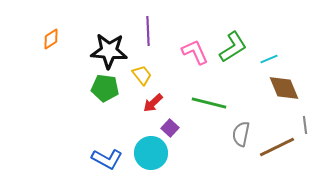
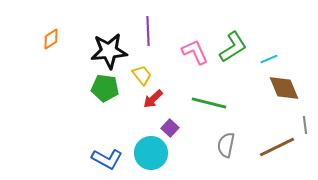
black star: rotated 9 degrees counterclockwise
red arrow: moved 4 px up
gray semicircle: moved 15 px left, 11 px down
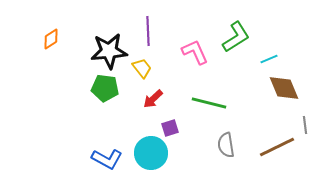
green L-shape: moved 3 px right, 10 px up
yellow trapezoid: moved 7 px up
purple square: rotated 30 degrees clockwise
gray semicircle: rotated 20 degrees counterclockwise
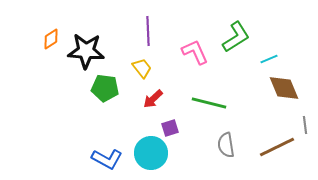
black star: moved 23 px left; rotated 9 degrees clockwise
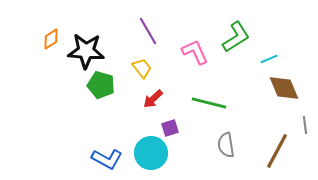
purple line: rotated 28 degrees counterclockwise
green pentagon: moved 4 px left, 3 px up; rotated 8 degrees clockwise
brown line: moved 4 px down; rotated 36 degrees counterclockwise
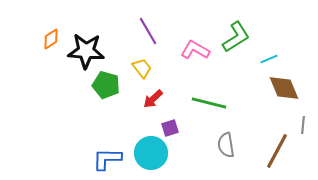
pink L-shape: moved 2 px up; rotated 36 degrees counterclockwise
green pentagon: moved 5 px right
gray line: moved 2 px left; rotated 12 degrees clockwise
blue L-shape: rotated 152 degrees clockwise
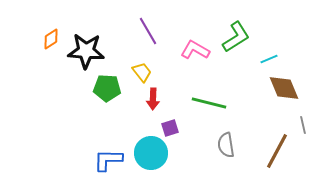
yellow trapezoid: moved 4 px down
green pentagon: moved 1 px right, 3 px down; rotated 12 degrees counterclockwise
red arrow: rotated 45 degrees counterclockwise
gray line: rotated 18 degrees counterclockwise
blue L-shape: moved 1 px right, 1 px down
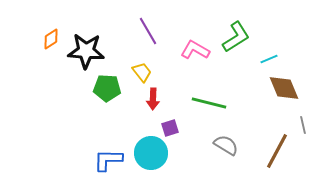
gray semicircle: rotated 130 degrees clockwise
